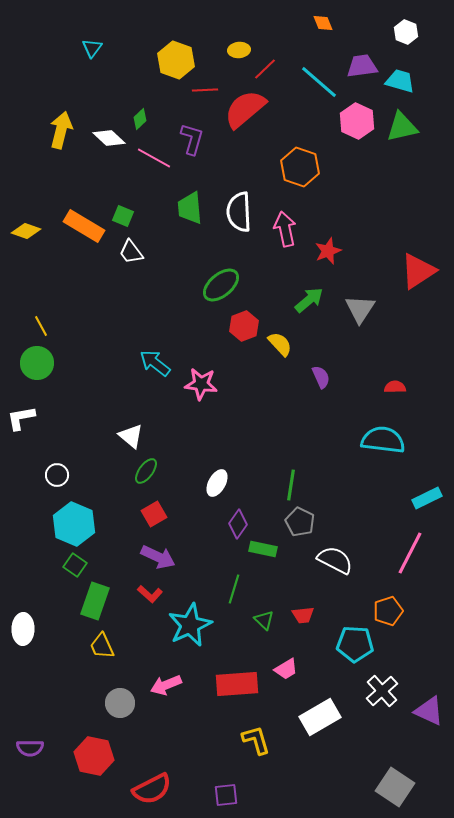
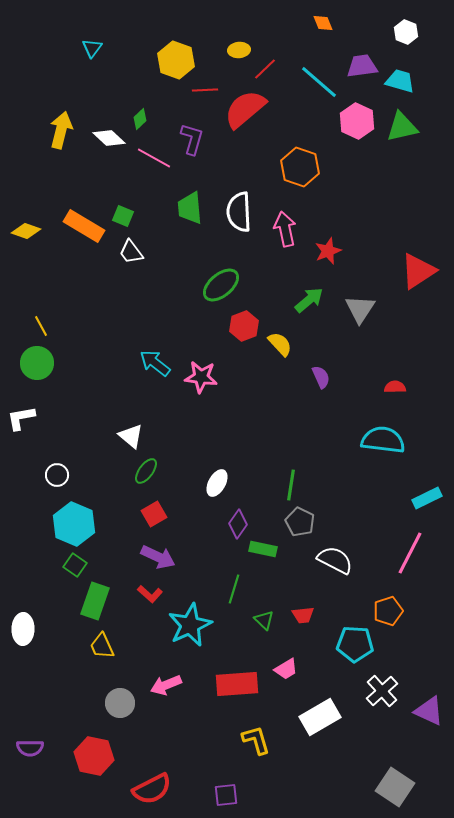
pink star at (201, 384): moved 7 px up
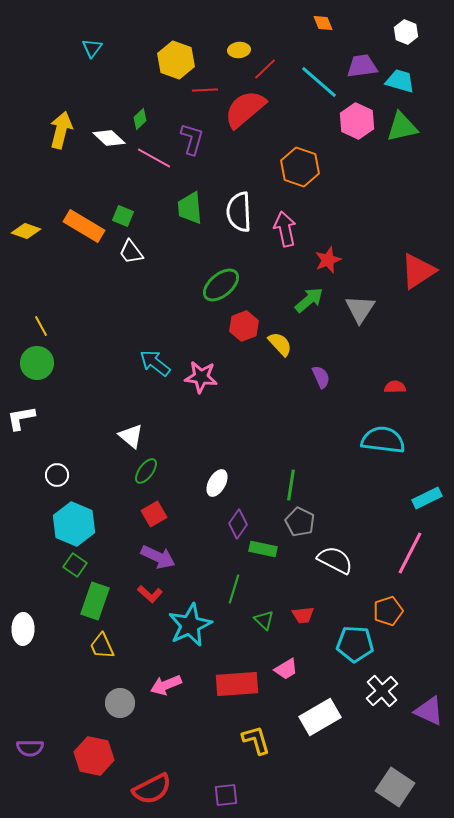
red star at (328, 251): moved 9 px down
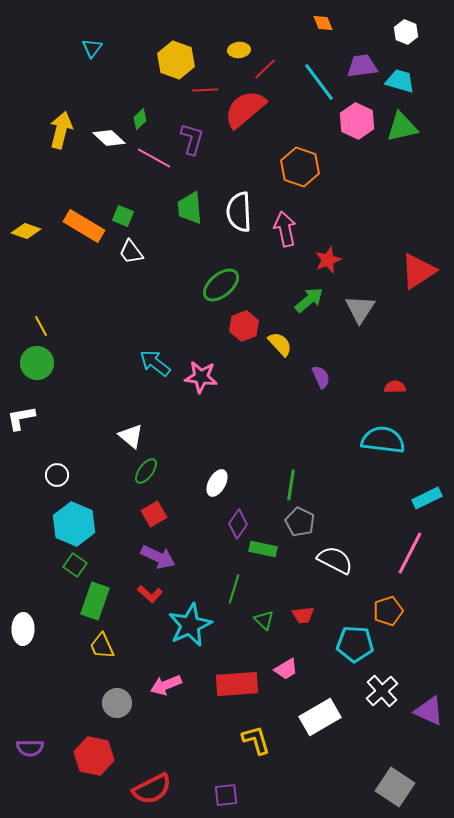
cyan line at (319, 82): rotated 12 degrees clockwise
gray circle at (120, 703): moved 3 px left
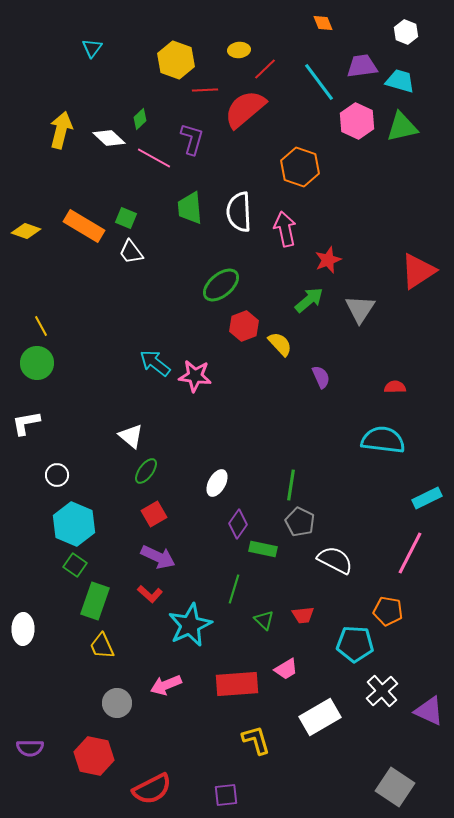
green square at (123, 216): moved 3 px right, 2 px down
pink star at (201, 377): moved 6 px left, 1 px up
white L-shape at (21, 418): moved 5 px right, 5 px down
orange pentagon at (388, 611): rotated 28 degrees clockwise
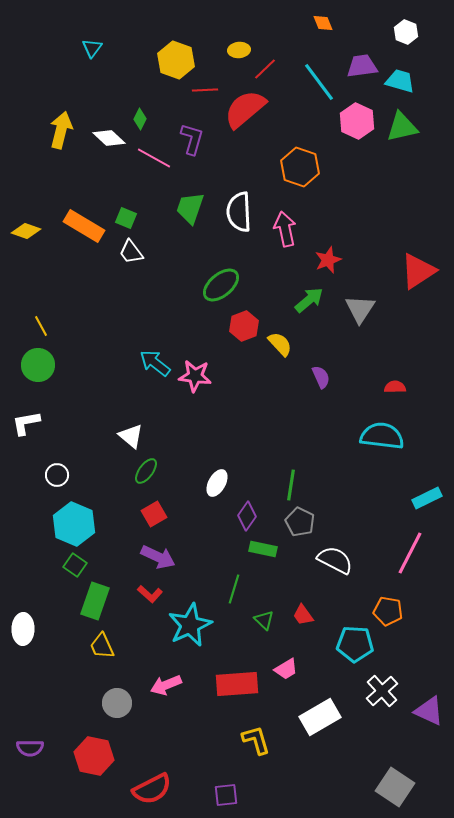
green diamond at (140, 119): rotated 20 degrees counterclockwise
green trapezoid at (190, 208): rotated 24 degrees clockwise
green circle at (37, 363): moved 1 px right, 2 px down
cyan semicircle at (383, 440): moved 1 px left, 4 px up
purple diamond at (238, 524): moved 9 px right, 8 px up
red trapezoid at (303, 615): rotated 60 degrees clockwise
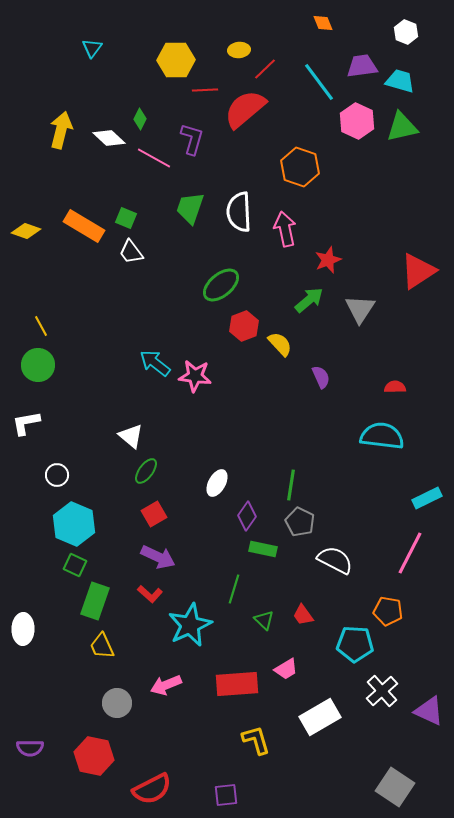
yellow hexagon at (176, 60): rotated 21 degrees counterclockwise
green square at (75, 565): rotated 10 degrees counterclockwise
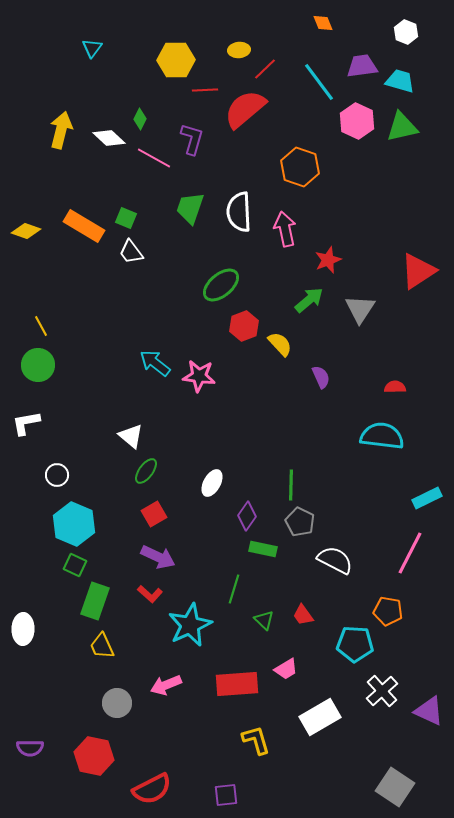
pink star at (195, 376): moved 4 px right
white ellipse at (217, 483): moved 5 px left
green line at (291, 485): rotated 8 degrees counterclockwise
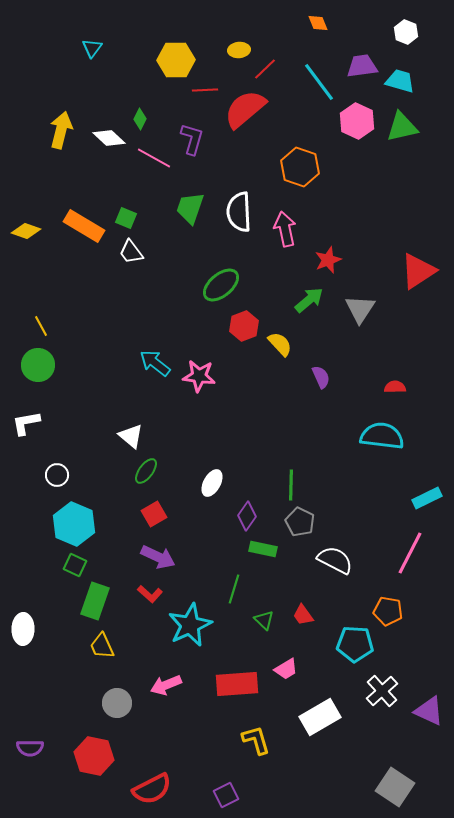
orange diamond at (323, 23): moved 5 px left
purple square at (226, 795): rotated 20 degrees counterclockwise
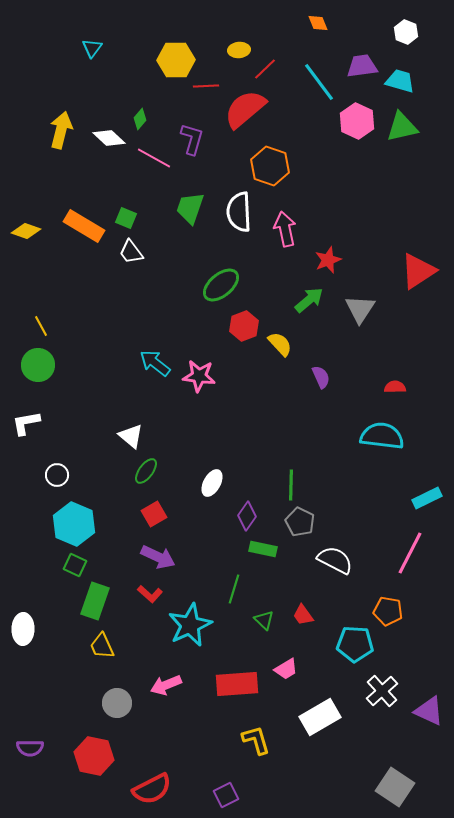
red line at (205, 90): moved 1 px right, 4 px up
green diamond at (140, 119): rotated 15 degrees clockwise
orange hexagon at (300, 167): moved 30 px left, 1 px up
